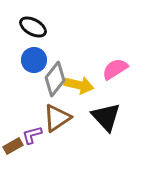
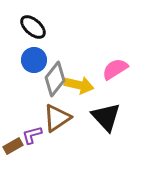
black ellipse: rotated 12 degrees clockwise
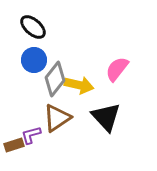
pink semicircle: moved 2 px right; rotated 20 degrees counterclockwise
purple L-shape: moved 1 px left
brown rectangle: moved 1 px right, 1 px up; rotated 12 degrees clockwise
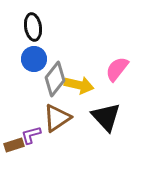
black ellipse: rotated 40 degrees clockwise
blue circle: moved 1 px up
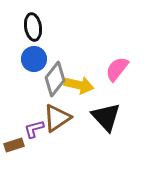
purple L-shape: moved 3 px right, 6 px up
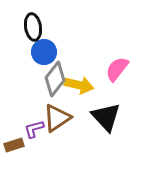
blue circle: moved 10 px right, 7 px up
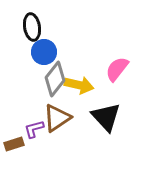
black ellipse: moved 1 px left
brown rectangle: moved 1 px up
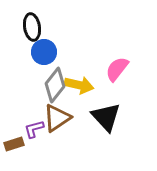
gray diamond: moved 6 px down
